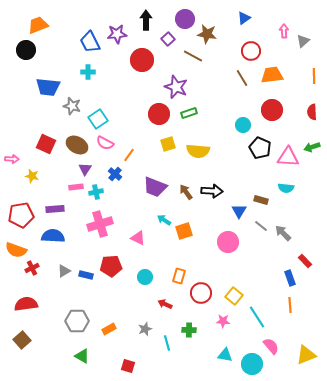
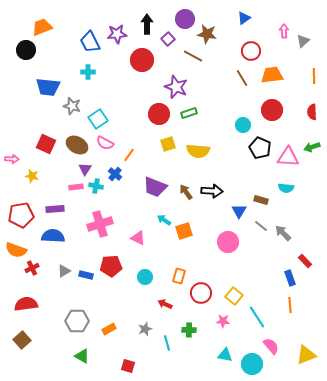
black arrow at (146, 20): moved 1 px right, 4 px down
orange trapezoid at (38, 25): moved 4 px right, 2 px down
cyan cross at (96, 192): moved 6 px up; rotated 24 degrees clockwise
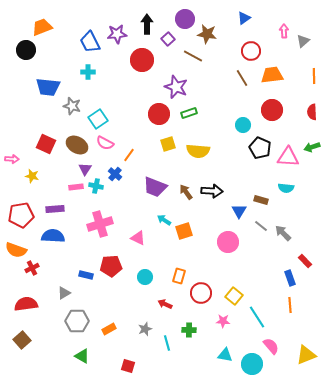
gray triangle at (64, 271): moved 22 px down
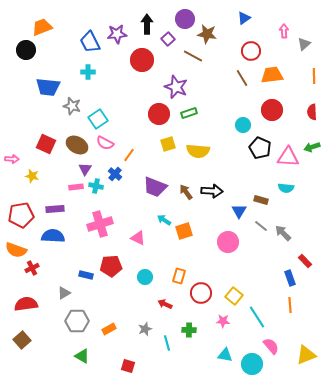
gray triangle at (303, 41): moved 1 px right, 3 px down
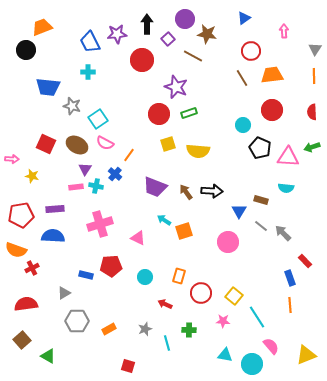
gray triangle at (304, 44): moved 11 px right, 5 px down; rotated 16 degrees counterclockwise
green triangle at (82, 356): moved 34 px left
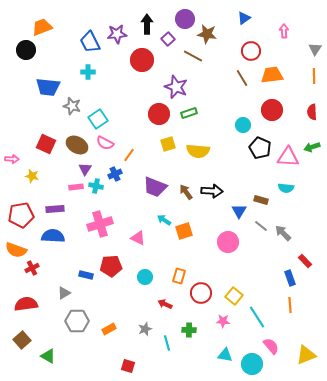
blue cross at (115, 174): rotated 24 degrees clockwise
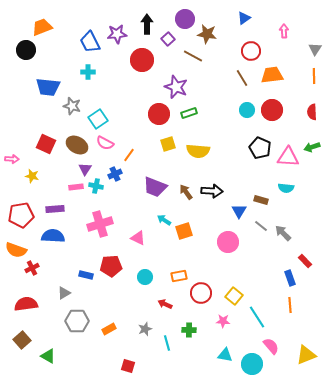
cyan circle at (243, 125): moved 4 px right, 15 px up
orange rectangle at (179, 276): rotated 63 degrees clockwise
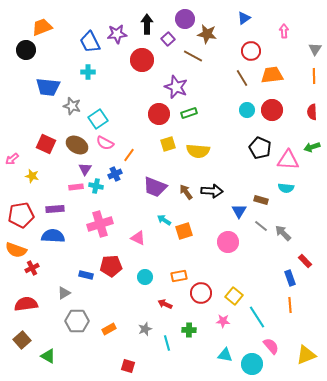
pink triangle at (288, 157): moved 3 px down
pink arrow at (12, 159): rotated 136 degrees clockwise
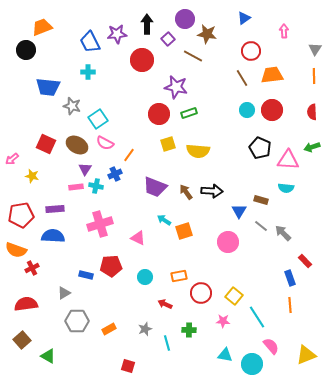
purple star at (176, 87): rotated 10 degrees counterclockwise
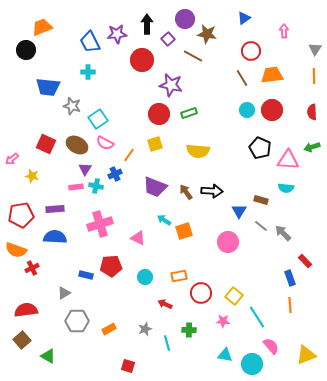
purple star at (176, 87): moved 5 px left, 2 px up
yellow square at (168, 144): moved 13 px left
blue semicircle at (53, 236): moved 2 px right, 1 px down
red semicircle at (26, 304): moved 6 px down
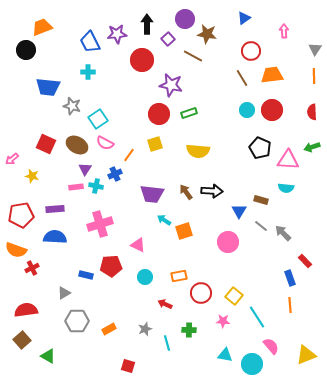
purple trapezoid at (155, 187): moved 3 px left, 7 px down; rotated 15 degrees counterclockwise
pink triangle at (138, 238): moved 7 px down
